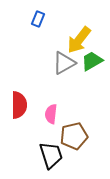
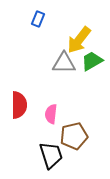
gray triangle: rotated 30 degrees clockwise
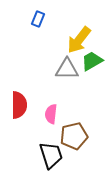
gray triangle: moved 3 px right, 6 px down
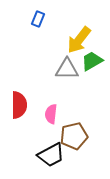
black trapezoid: rotated 80 degrees clockwise
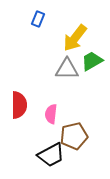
yellow arrow: moved 4 px left, 2 px up
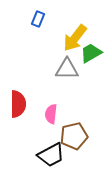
green trapezoid: moved 1 px left, 8 px up
red semicircle: moved 1 px left, 1 px up
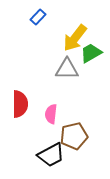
blue rectangle: moved 2 px up; rotated 21 degrees clockwise
red semicircle: moved 2 px right
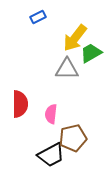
blue rectangle: rotated 21 degrees clockwise
brown pentagon: moved 1 px left, 2 px down
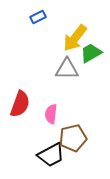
red semicircle: rotated 20 degrees clockwise
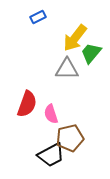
green trapezoid: rotated 20 degrees counterclockwise
red semicircle: moved 7 px right
pink semicircle: rotated 24 degrees counterclockwise
brown pentagon: moved 3 px left
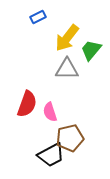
yellow arrow: moved 8 px left
green trapezoid: moved 3 px up
pink semicircle: moved 1 px left, 2 px up
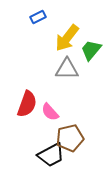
pink semicircle: rotated 24 degrees counterclockwise
